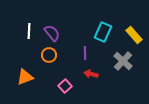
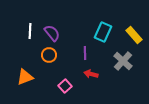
white line: moved 1 px right
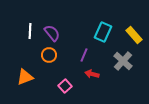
purple line: moved 1 px left, 2 px down; rotated 24 degrees clockwise
red arrow: moved 1 px right
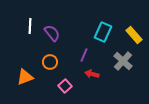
white line: moved 5 px up
orange circle: moved 1 px right, 7 px down
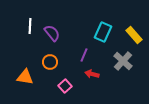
orange triangle: rotated 30 degrees clockwise
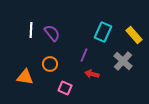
white line: moved 1 px right, 4 px down
orange circle: moved 2 px down
pink square: moved 2 px down; rotated 24 degrees counterclockwise
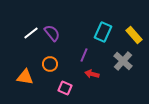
white line: moved 3 px down; rotated 49 degrees clockwise
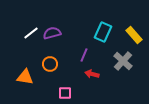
purple semicircle: rotated 66 degrees counterclockwise
pink square: moved 5 px down; rotated 24 degrees counterclockwise
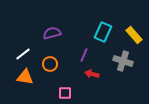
white line: moved 8 px left, 21 px down
gray cross: rotated 24 degrees counterclockwise
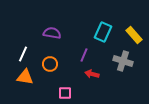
purple semicircle: rotated 24 degrees clockwise
white line: rotated 28 degrees counterclockwise
